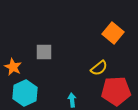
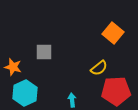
orange star: rotated 12 degrees counterclockwise
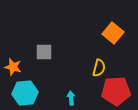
yellow semicircle: rotated 36 degrees counterclockwise
cyan hexagon: rotated 20 degrees clockwise
cyan arrow: moved 1 px left, 2 px up
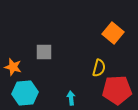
red pentagon: moved 1 px right, 1 px up
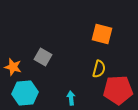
orange square: moved 11 px left, 1 px down; rotated 25 degrees counterclockwise
gray square: moved 1 px left, 5 px down; rotated 30 degrees clockwise
yellow semicircle: moved 1 px down
red pentagon: moved 1 px right
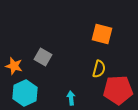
orange star: moved 1 px right, 1 px up
cyan hexagon: rotated 20 degrees counterclockwise
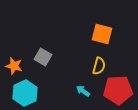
yellow semicircle: moved 3 px up
cyan arrow: moved 12 px right, 7 px up; rotated 48 degrees counterclockwise
